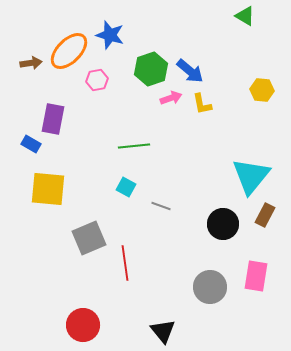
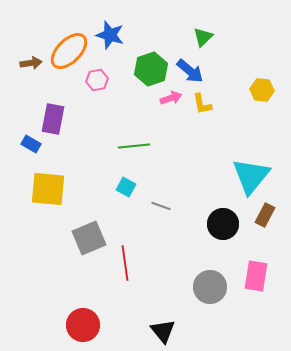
green triangle: moved 42 px left, 21 px down; rotated 45 degrees clockwise
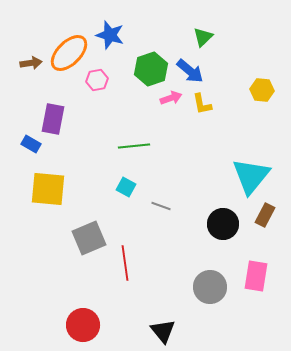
orange ellipse: moved 2 px down
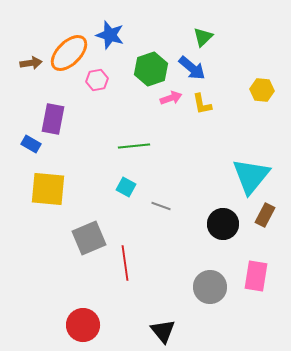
blue arrow: moved 2 px right, 3 px up
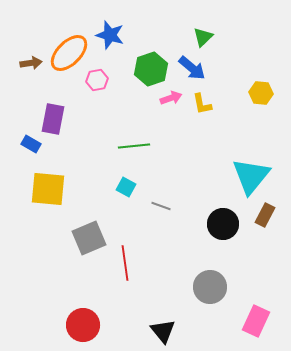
yellow hexagon: moved 1 px left, 3 px down
pink rectangle: moved 45 px down; rotated 16 degrees clockwise
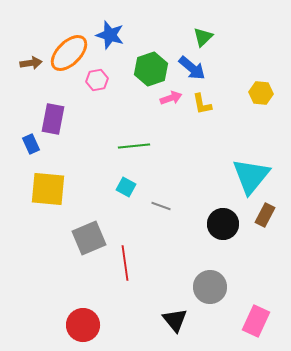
blue rectangle: rotated 36 degrees clockwise
black triangle: moved 12 px right, 11 px up
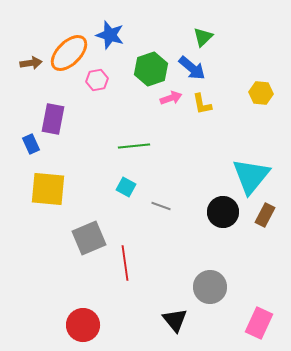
black circle: moved 12 px up
pink rectangle: moved 3 px right, 2 px down
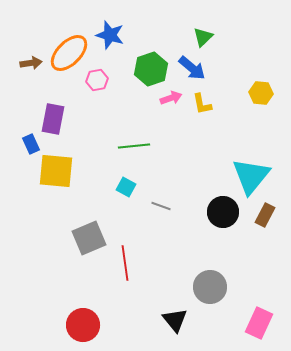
yellow square: moved 8 px right, 18 px up
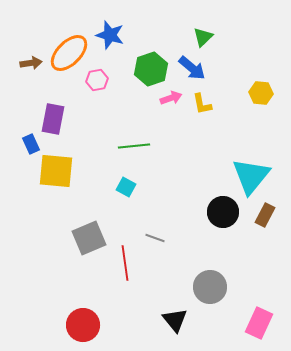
gray line: moved 6 px left, 32 px down
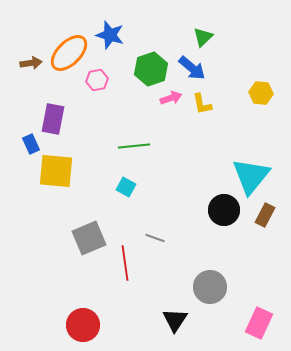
black circle: moved 1 px right, 2 px up
black triangle: rotated 12 degrees clockwise
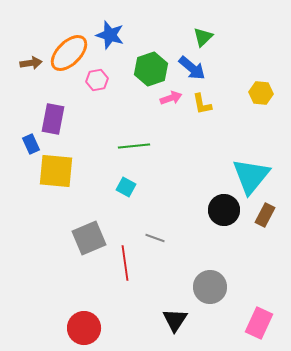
red circle: moved 1 px right, 3 px down
